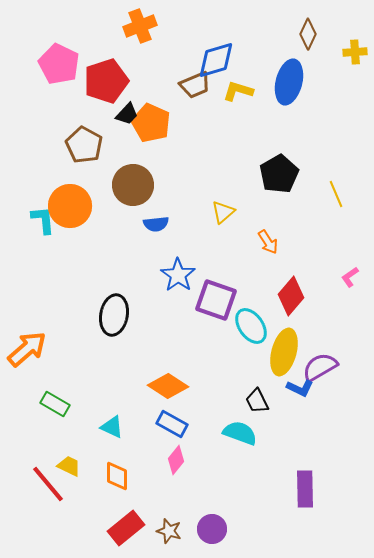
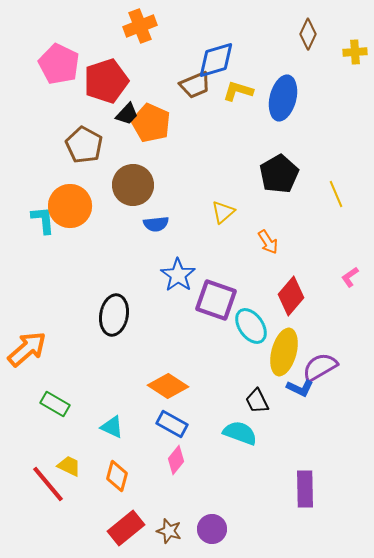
blue ellipse at (289, 82): moved 6 px left, 16 px down
orange diamond at (117, 476): rotated 16 degrees clockwise
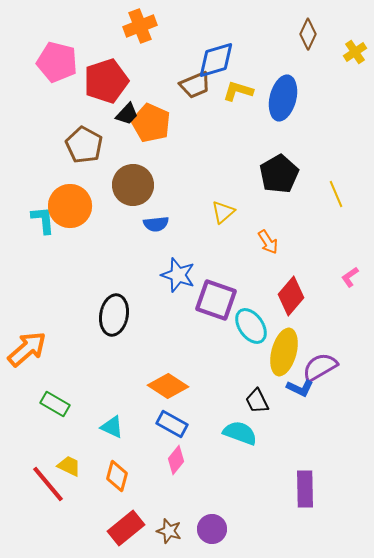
yellow cross at (355, 52): rotated 30 degrees counterclockwise
pink pentagon at (59, 64): moved 2 px left, 2 px up; rotated 12 degrees counterclockwise
blue star at (178, 275): rotated 16 degrees counterclockwise
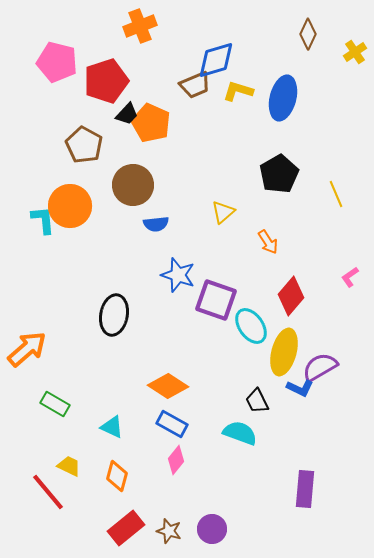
red line at (48, 484): moved 8 px down
purple rectangle at (305, 489): rotated 6 degrees clockwise
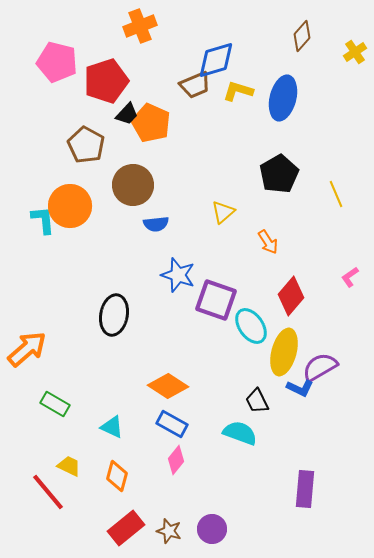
brown diamond at (308, 34): moved 6 px left, 2 px down; rotated 16 degrees clockwise
brown pentagon at (84, 145): moved 2 px right
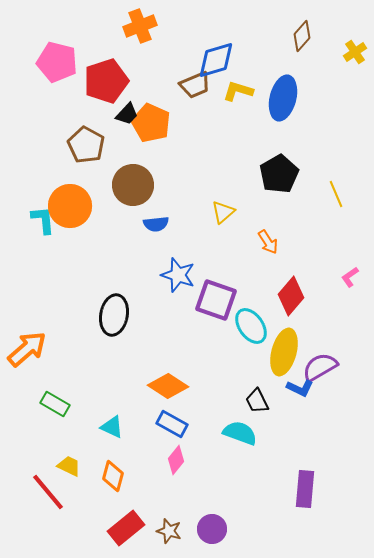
orange diamond at (117, 476): moved 4 px left
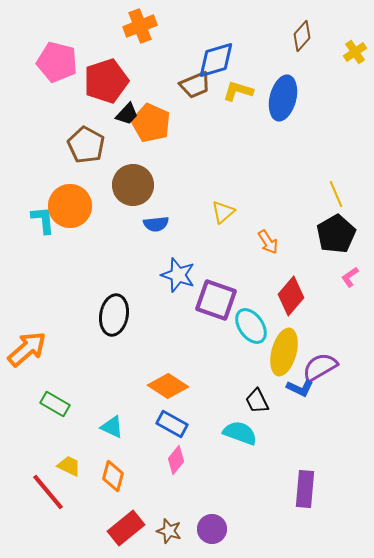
black pentagon at (279, 174): moved 57 px right, 60 px down
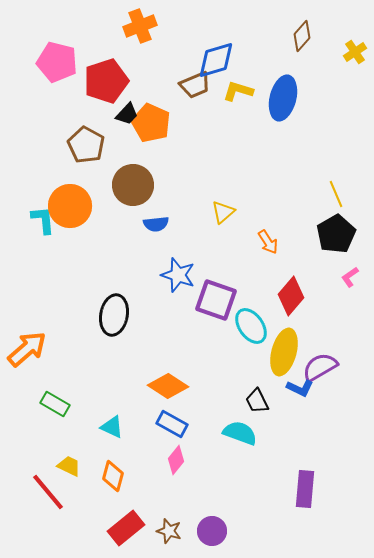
purple circle at (212, 529): moved 2 px down
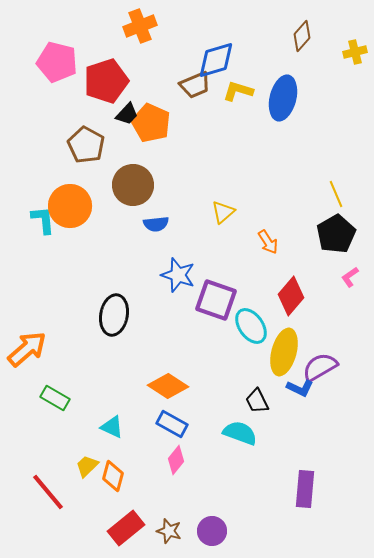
yellow cross at (355, 52): rotated 20 degrees clockwise
green rectangle at (55, 404): moved 6 px up
yellow trapezoid at (69, 466): moved 18 px right; rotated 70 degrees counterclockwise
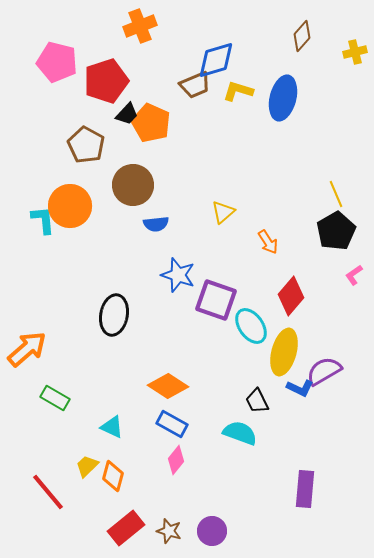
black pentagon at (336, 234): moved 3 px up
pink L-shape at (350, 277): moved 4 px right, 2 px up
purple semicircle at (320, 367): moved 4 px right, 4 px down
